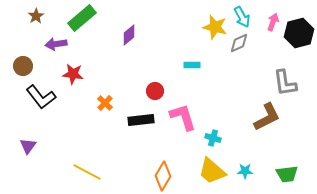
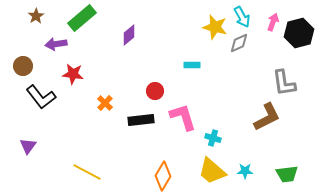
gray L-shape: moved 1 px left
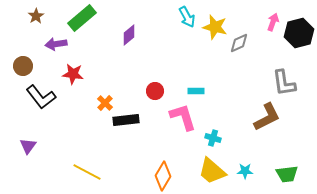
cyan arrow: moved 55 px left
cyan rectangle: moved 4 px right, 26 px down
black rectangle: moved 15 px left
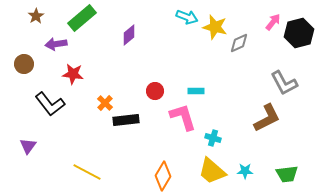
cyan arrow: rotated 40 degrees counterclockwise
pink arrow: rotated 18 degrees clockwise
brown circle: moved 1 px right, 2 px up
gray L-shape: rotated 20 degrees counterclockwise
black L-shape: moved 9 px right, 7 px down
brown L-shape: moved 1 px down
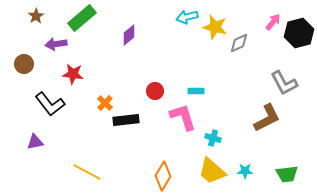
cyan arrow: rotated 145 degrees clockwise
purple triangle: moved 7 px right, 4 px up; rotated 42 degrees clockwise
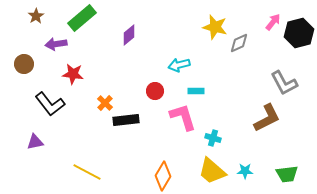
cyan arrow: moved 8 px left, 48 px down
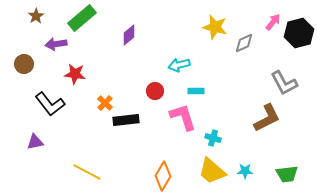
gray diamond: moved 5 px right
red star: moved 2 px right
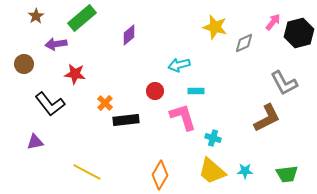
orange diamond: moved 3 px left, 1 px up
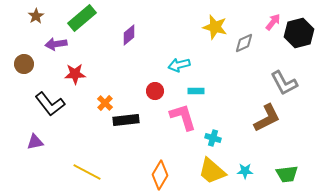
red star: rotated 10 degrees counterclockwise
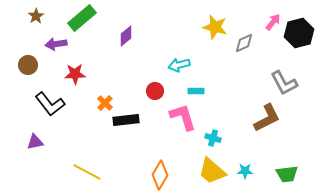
purple diamond: moved 3 px left, 1 px down
brown circle: moved 4 px right, 1 px down
